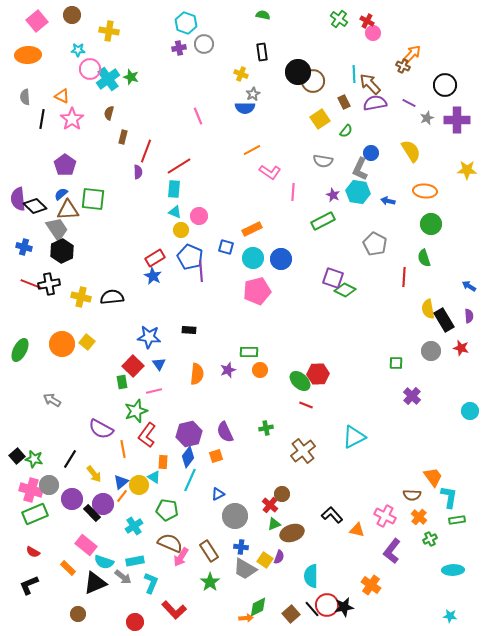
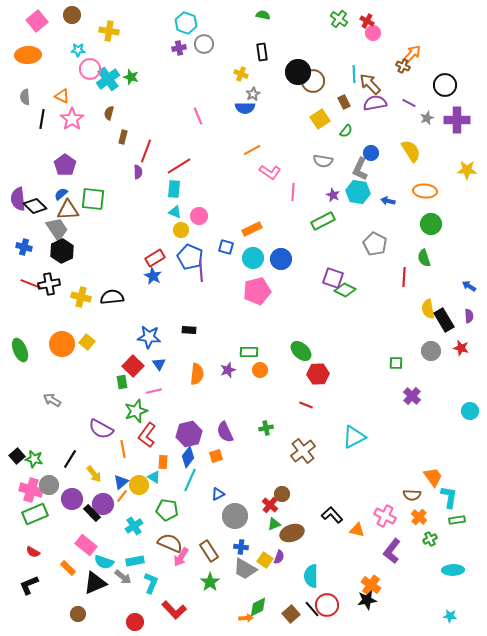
green ellipse at (20, 350): rotated 50 degrees counterclockwise
green ellipse at (300, 381): moved 1 px right, 30 px up
black star at (344, 607): moved 23 px right, 7 px up
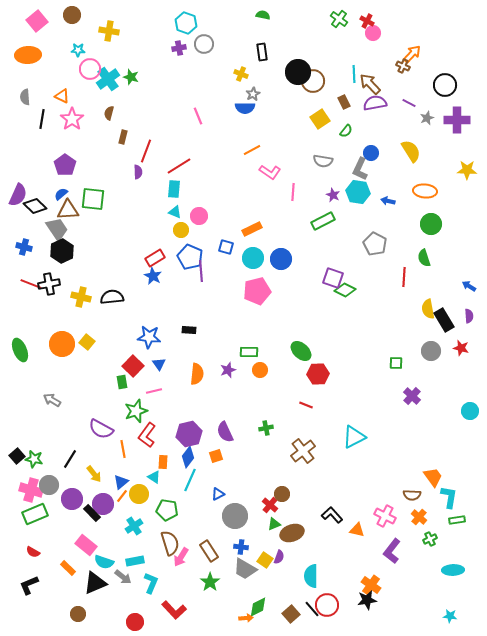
purple semicircle at (18, 199): moved 4 px up; rotated 150 degrees counterclockwise
yellow circle at (139, 485): moved 9 px down
brown semicircle at (170, 543): rotated 50 degrees clockwise
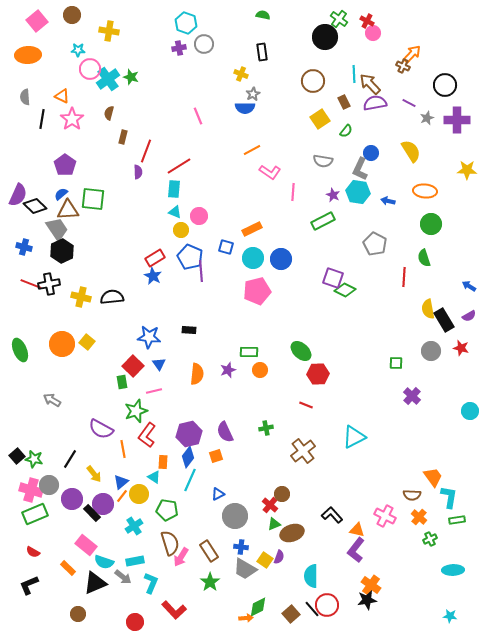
black circle at (298, 72): moved 27 px right, 35 px up
purple semicircle at (469, 316): rotated 64 degrees clockwise
purple L-shape at (392, 551): moved 36 px left, 1 px up
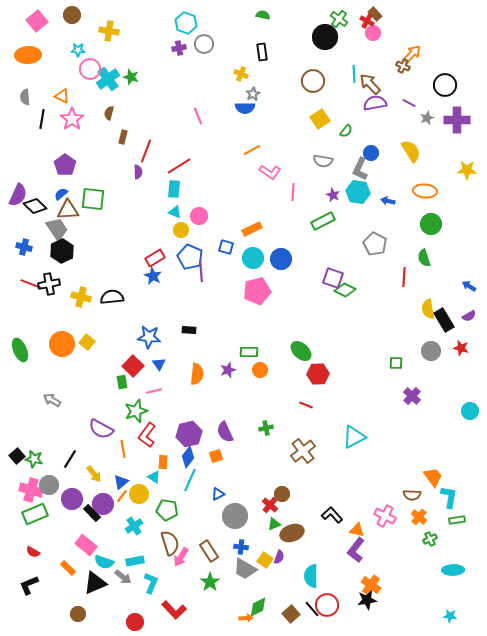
brown rectangle at (344, 102): moved 31 px right, 88 px up; rotated 16 degrees counterclockwise
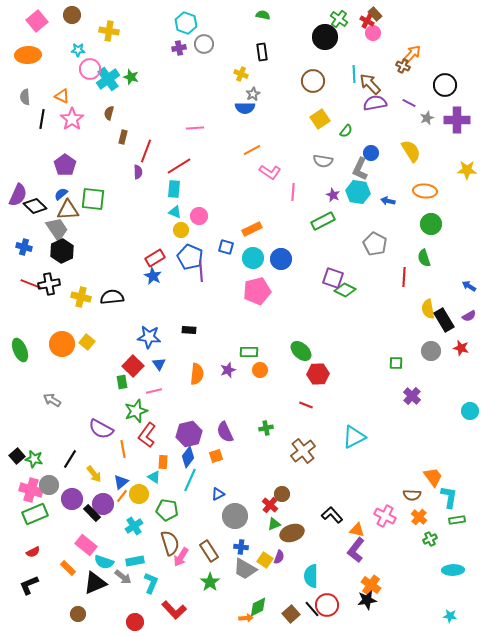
pink line at (198, 116): moved 3 px left, 12 px down; rotated 72 degrees counterclockwise
red semicircle at (33, 552): rotated 56 degrees counterclockwise
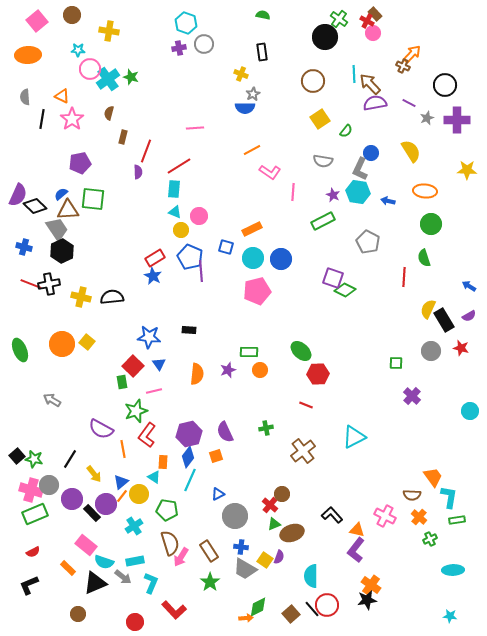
purple pentagon at (65, 165): moved 15 px right, 2 px up; rotated 25 degrees clockwise
gray pentagon at (375, 244): moved 7 px left, 2 px up
yellow semicircle at (428, 309): rotated 36 degrees clockwise
purple circle at (103, 504): moved 3 px right
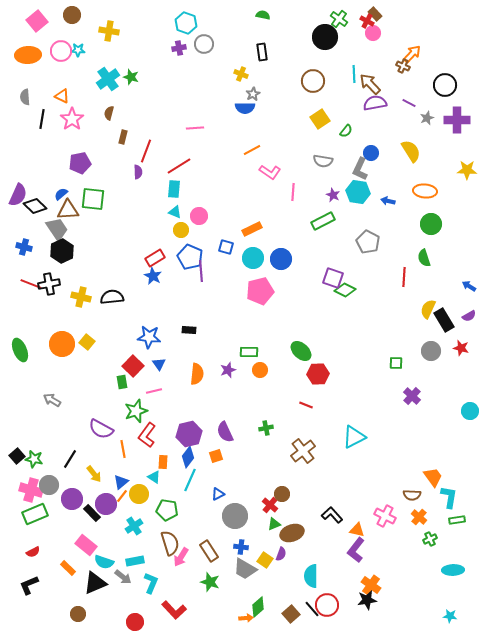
pink circle at (90, 69): moved 29 px left, 18 px up
pink pentagon at (257, 291): moved 3 px right
purple semicircle at (279, 557): moved 2 px right, 3 px up
green star at (210, 582): rotated 18 degrees counterclockwise
green diamond at (258, 607): rotated 15 degrees counterclockwise
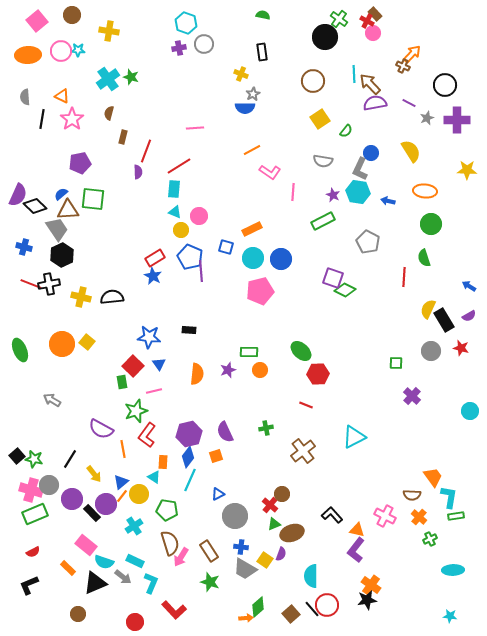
black hexagon at (62, 251): moved 4 px down
green rectangle at (457, 520): moved 1 px left, 4 px up
cyan rectangle at (135, 561): rotated 36 degrees clockwise
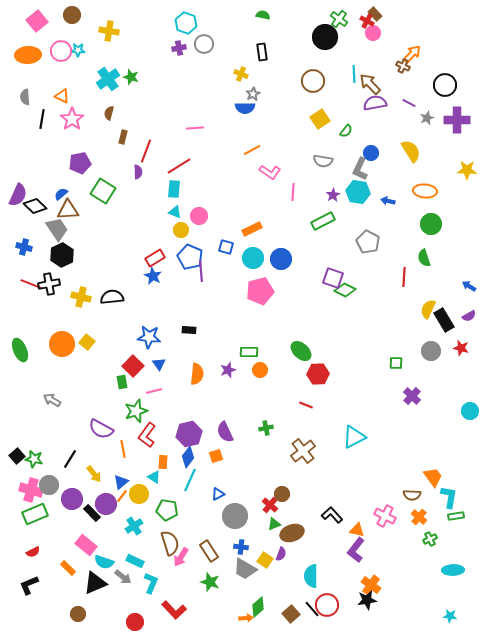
purple star at (333, 195): rotated 16 degrees clockwise
green square at (93, 199): moved 10 px right, 8 px up; rotated 25 degrees clockwise
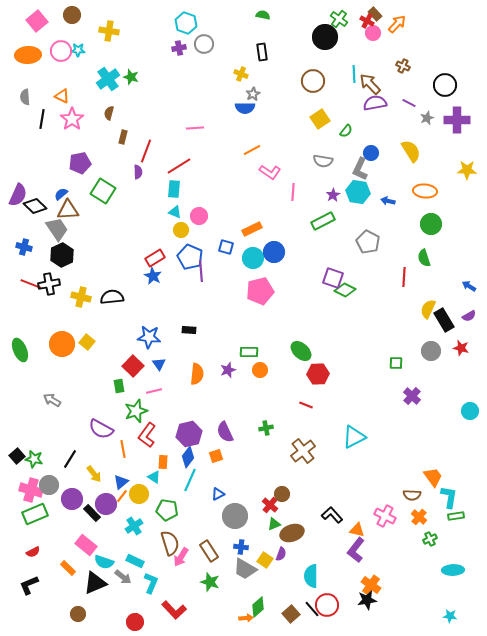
orange arrow at (412, 54): moved 15 px left, 30 px up
blue circle at (281, 259): moved 7 px left, 7 px up
green rectangle at (122, 382): moved 3 px left, 4 px down
